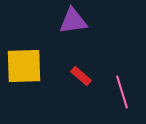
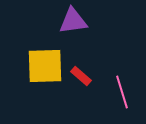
yellow square: moved 21 px right
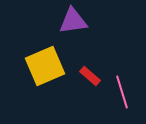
yellow square: rotated 21 degrees counterclockwise
red rectangle: moved 9 px right
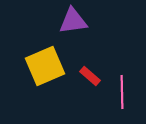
pink line: rotated 16 degrees clockwise
